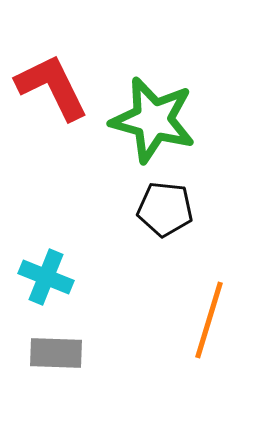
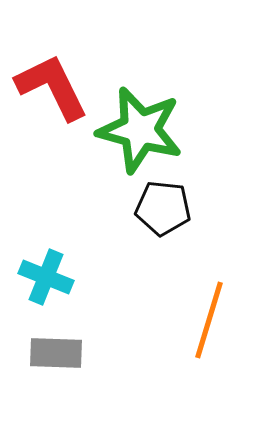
green star: moved 13 px left, 10 px down
black pentagon: moved 2 px left, 1 px up
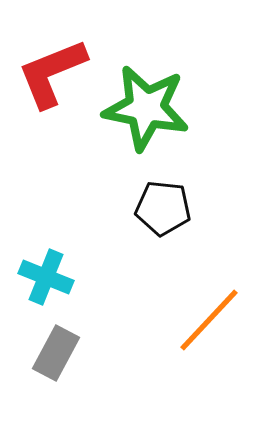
red L-shape: moved 14 px up; rotated 86 degrees counterclockwise
green star: moved 6 px right, 22 px up; rotated 4 degrees counterclockwise
orange line: rotated 26 degrees clockwise
gray rectangle: rotated 64 degrees counterclockwise
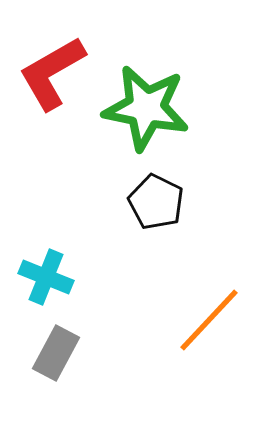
red L-shape: rotated 8 degrees counterclockwise
black pentagon: moved 7 px left, 6 px up; rotated 20 degrees clockwise
